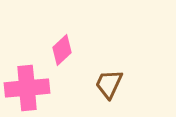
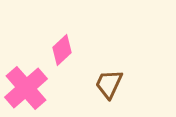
pink cross: moved 1 px left; rotated 36 degrees counterclockwise
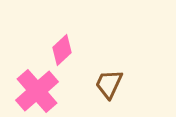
pink cross: moved 11 px right, 3 px down
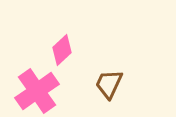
pink cross: rotated 6 degrees clockwise
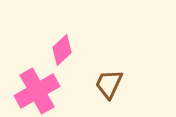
pink cross: rotated 6 degrees clockwise
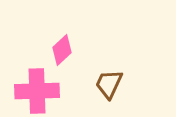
pink cross: rotated 27 degrees clockwise
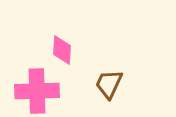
pink diamond: rotated 44 degrees counterclockwise
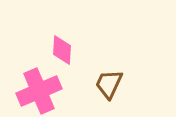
pink cross: moved 2 px right; rotated 21 degrees counterclockwise
